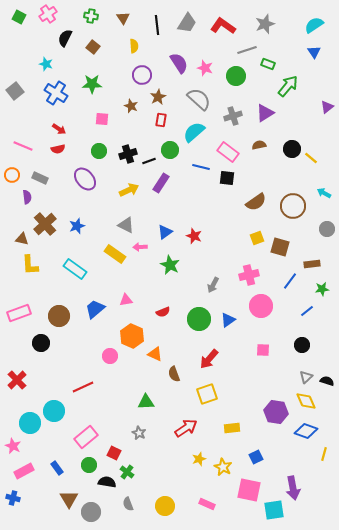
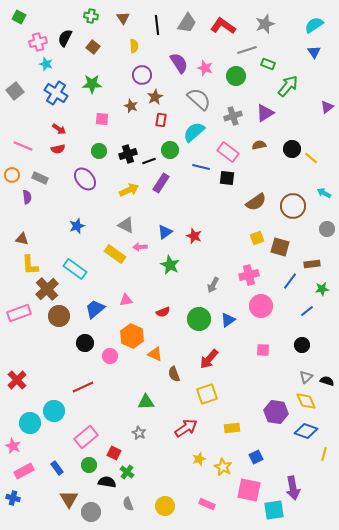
pink cross at (48, 14): moved 10 px left, 28 px down; rotated 18 degrees clockwise
brown star at (158, 97): moved 3 px left
brown cross at (45, 224): moved 2 px right, 65 px down
black circle at (41, 343): moved 44 px right
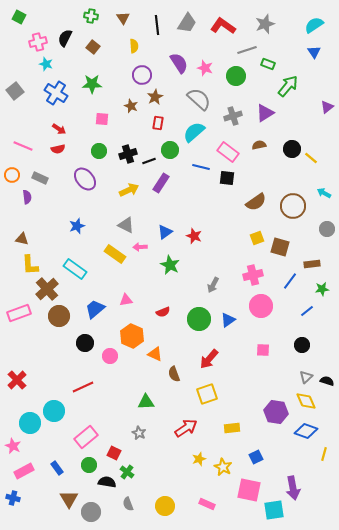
red rectangle at (161, 120): moved 3 px left, 3 px down
pink cross at (249, 275): moved 4 px right
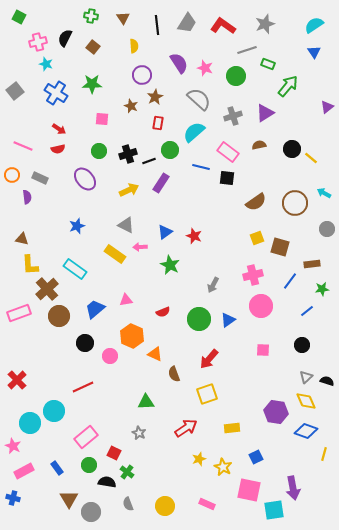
brown circle at (293, 206): moved 2 px right, 3 px up
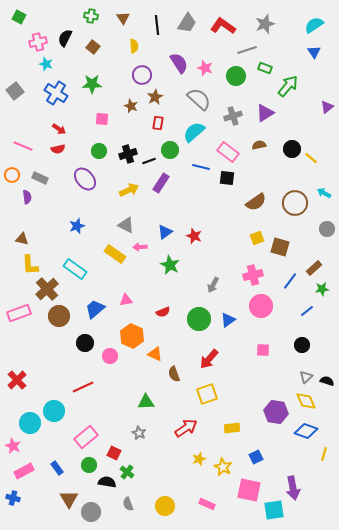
green rectangle at (268, 64): moved 3 px left, 4 px down
brown rectangle at (312, 264): moved 2 px right, 4 px down; rotated 35 degrees counterclockwise
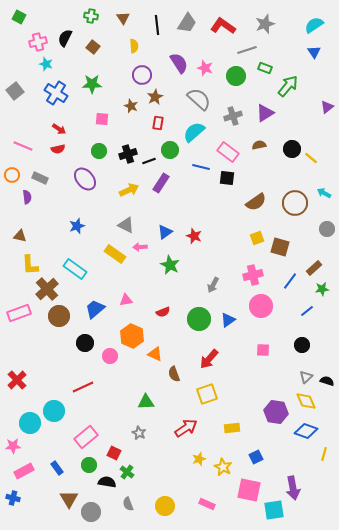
brown triangle at (22, 239): moved 2 px left, 3 px up
pink star at (13, 446): rotated 28 degrees counterclockwise
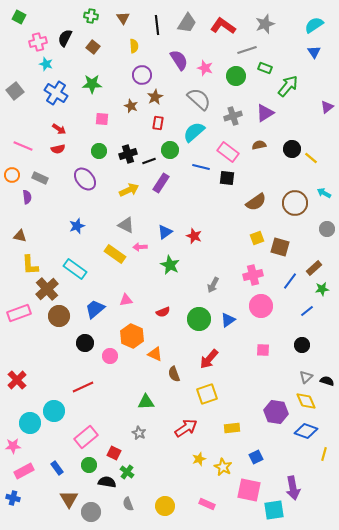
purple semicircle at (179, 63): moved 3 px up
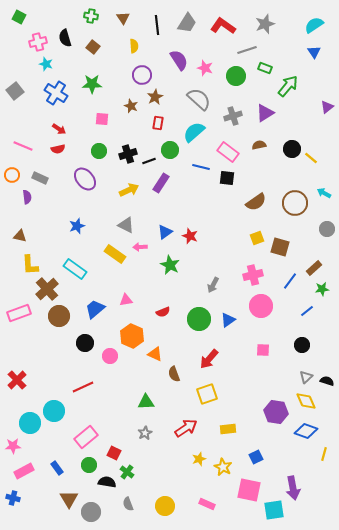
black semicircle at (65, 38): rotated 42 degrees counterclockwise
red star at (194, 236): moved 4 px left
yellow rectangle at (232, 428): moved 4 px left, 1 px down
gray star at (139, 433): moved 6 px right; rotated 16 degrees clockwise
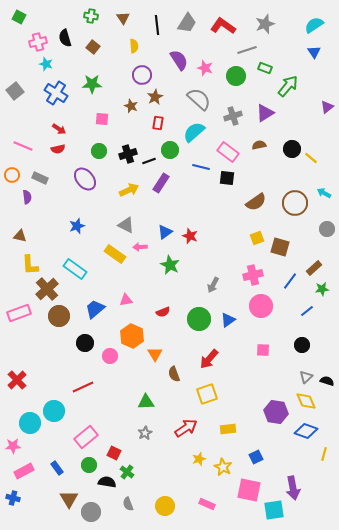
orange triangle at (155, 354): rotated 35 degrees clockwise
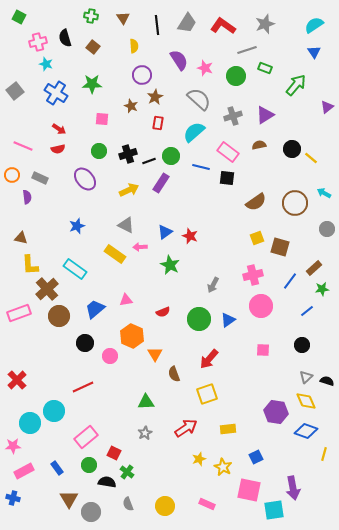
green arrow at (288, 86): moved 8 px right, 1 px up
purple triangle at (265, 113): moved 2 px down
green circle at (170, 150): moved 1 px right, 6 px down
brown triangle at (20, 236): moved 1 px right, 2 px down
